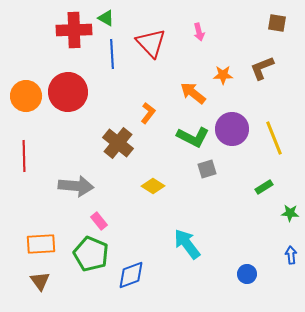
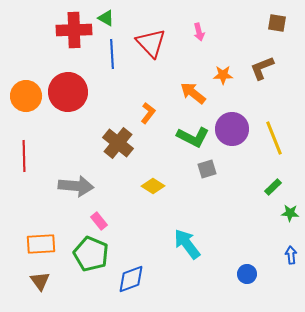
green rectangle: moved 9 px right; rotated 12 degrees counterclockwise
blue diamond: moved 4 px down
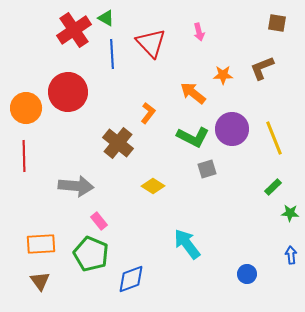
red cross: rotated 32 degrees counterclockwise
orange circle: moved 12 px down
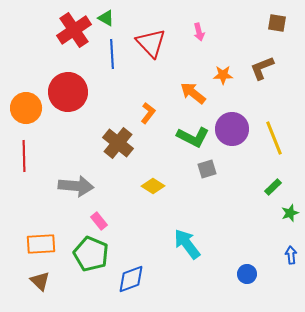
green star: rotated 24 degrees counterclockwise
brown triangle: rotated 10 degrees counterclockwise
